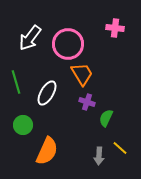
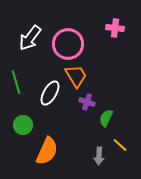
orange trapezoid: moved 6 px left, 2 px down
white ellipse: moved 3 px right
yellow line: moved 3 px up
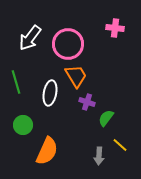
white ellipse: rotated 20 degrees counterclockwise
green semicircle: rotated 12 degrees clockwise
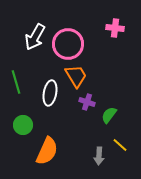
white arrow: moved 5 px right, 1 px up; rotated 8 degrees counterclockwise
green semicircle: moved 3 px right, 3 px up
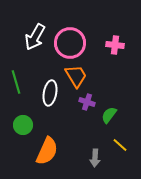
pink cross: moved 17 px down
pink circle: moved 2 px right, 1 px up
gray arrow: moved 4 px left, 2 px down
